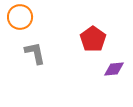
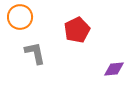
red pentagon: moved 16 px left, 9 px up; rotated 10 degrees clockwise
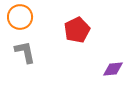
gray L-shape: moved 10 px left, 1 px up
purple diamond: moved 1 px left
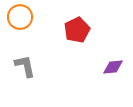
gray L-shape: moved 14 px down
purple diamond: moved 2 px up
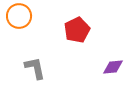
orange circle: moved 1 px left, 1 px up
gray L-shape: moved 10 px right, 2 px down
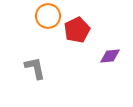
orange circle: moved 29 px right
purple diamond: moved 3 px left, 11 px up
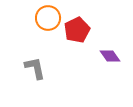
orange circle: moved 2 px down
purple diamond: rotated 60 degrees clockwise
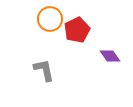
orange circle: moved 2 px right, 1 px down
gray L-shape: moved 9 px right, 2 px down
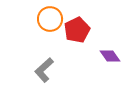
gray L-shape: rotated 120 degrees counterclockwise
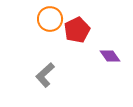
gray L-shape: moved 1 px right, 5 px down
